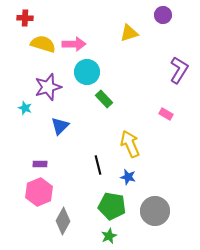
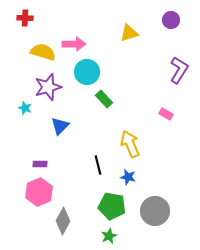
purple circle: moved 8 px right, 5 px down
yellow semicircle: moved 8 px down
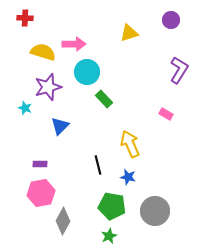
pink hexagon: moved 2 px right, 1 px down; rotated 12 degrees clockwise
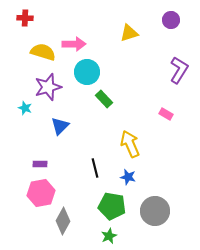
black line: moved 3 px left, 3 px down
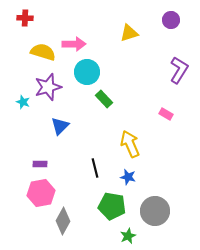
cyan star: moved 2 px left, 6 px up
green star: moved 19 px right
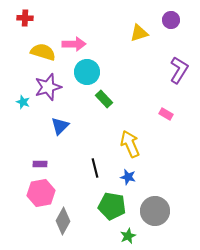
yellow triangle: moved 10 px right
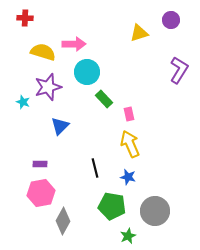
pink rectangle: moved 37 px left; rotated 48 degrees clockwise
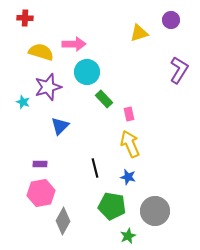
yellow semicircle: moved 2 px left
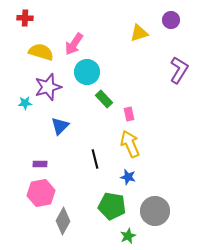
pink arrow: rotated 125 degrees clockwise
cyan star: moved 2 px right, 1 px down; rotated 24 degrees counterclockwise
black line: moved 9 px up
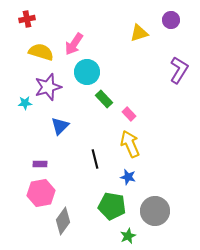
red cross: moved 2 px right, 1 px down; rotated 14 degrees counterclockwise
pink rectangle: rotated 32 degrees counterclockwise
gray diamond: rotated 8 degrees clockwise
